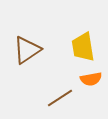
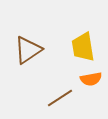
brown triangle: moved 1 px right
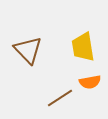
brown triangle: rotated 40 degrees counterclockwise
orange semicircle: moved 1 px left, 3 px down
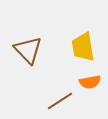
brown line: moved 3 px down
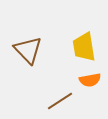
yellow trapezoid: moved 1 px right
orange semicircle: moved 2 px up
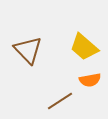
yellow trapezoid: rotated 40 degrees counterclockwise
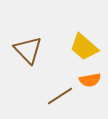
brown line: moved 5 px up
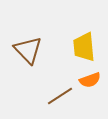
yellow trapezoid: rotated 44 degrees clockwise
orange semicircle: rotated 10 degrees counterclockwise
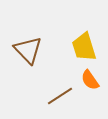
yellow trapezoid: rotated 12 degrees counterclockwise
orange semicircle: rotated 75 degrees clockwise
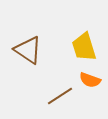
brown triangle: rotated 12 degrees counterclockwise
orange semicircle: rotated 35 degrees counterclockwise
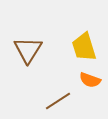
brown triangle: rotated 28 degrees clockwise
brown line: moved 2 px left, 5 px down
